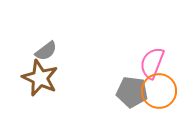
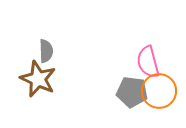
gray semicircle: rotated 55 degrees counterclockwise
pink semicircle: moved 4 px left, 1 px up; rotated 36 degrees counterclockwise
brown star: moved 2 px left, 1 px down
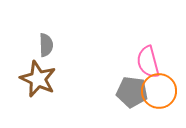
gray semicircle: moved 6 px up
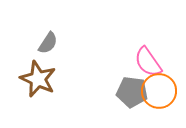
gray semicircle: moved 2 px right, 2 px up; rotated 35 degrees clockwise
pink semicircle: rotated 20 degrees counterclockwise
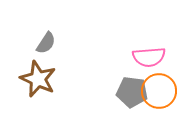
gray semicircle: moved 2 px left
pink semicircle: moved 1 px right, 5 px up; rotated 60 degrees counterclockwise
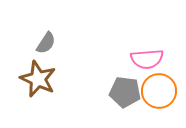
pink semicircle: moved 2 px left, 2 px down
gray pentagon: moved 7 px left
